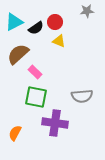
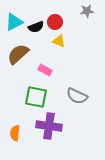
black semicircle: moved 1 px up; rotated 14 degrees clockwise
pink rectangle: moved 10 px right, 2 px up; rotated 16 degrees counterclockwise
gray semicircle: moved 5 px left; rotated 30 degrees clockwise
purple cross: moved 6 px left, 3 px down
orange semicircle: rotated 21 degrees counterclockwise
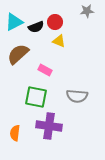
gray semicircle: rotated 20 degrees counterclockwise
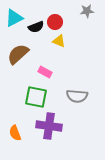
cyan triangle: moved 4 px up
pink rectangle: moved 2 px down
orange semicircle: rotated 28 degrees counterclockwise
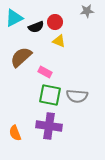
brown semicircle: moved 3 px right, 3 px down
green square: moved 14 px right, 2 px up
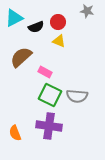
gray star: rotated 16 degrees clockwise
red circle: moved 3 px right
green square: rotated 15 degrees clockwise
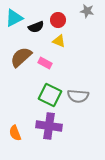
red circle: moved 2 px up
pink rectangle: moved 9 px up
gray semicircle: moved 1 px right
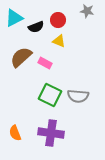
purple cross: moved 2 px right, 7 px down
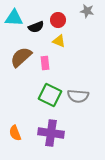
cyan triangle: rotated 30 degrees clockwise
pink rectangle: rotated 56 degrees clockwise
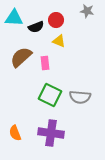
red circle: moved 2 px left
gray semicircle: moved 2 px right, 1 px down
